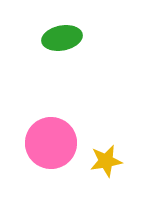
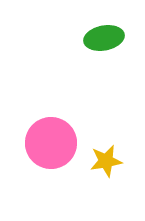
green ellipse: moved 42 px right
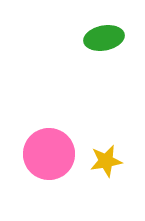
pink circle: moved 2 px left, 11 px down
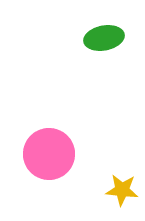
yellow star: moved 16 px right, 29 px down; rotated 16 degrees clockwise
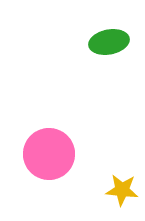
green ellipse: moved 5 px right, 4 px down
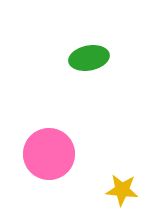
green ellipse: moved 20 px left, 16 px down
